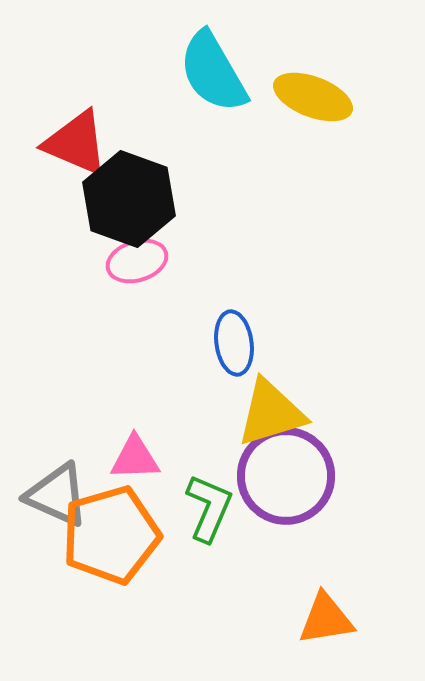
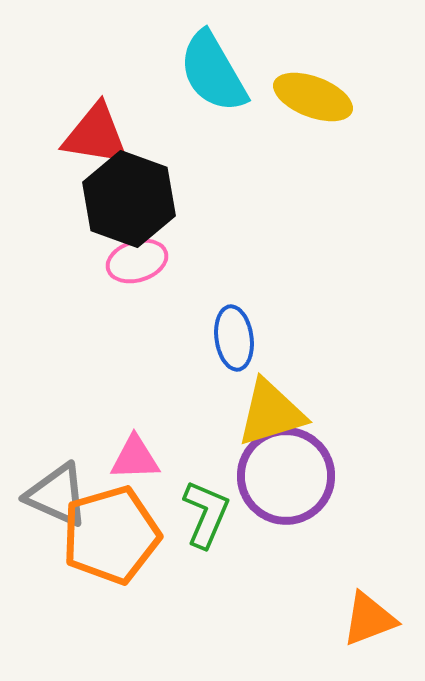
red triangle: moved 20 px right, 8 px up; rotated 14 degrees counterclockwise
blue ellipse: moved 5 px up
green L-shape: moved 3 px left, 6 px down
orange triangle: moved 43 px right; rotated 12 degrees counterclockwise
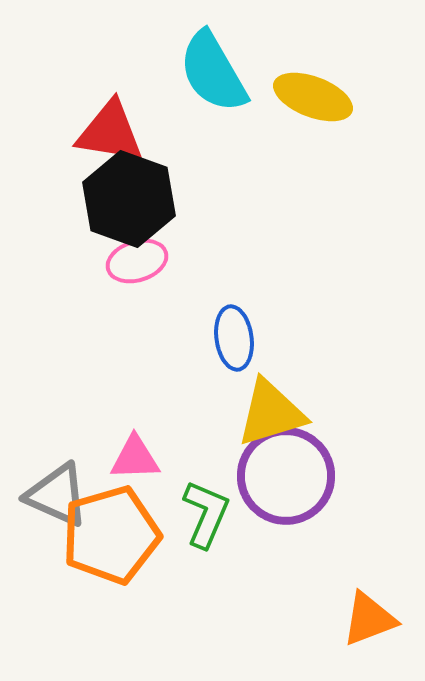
red triangle: moved 14 px right, 3 px up
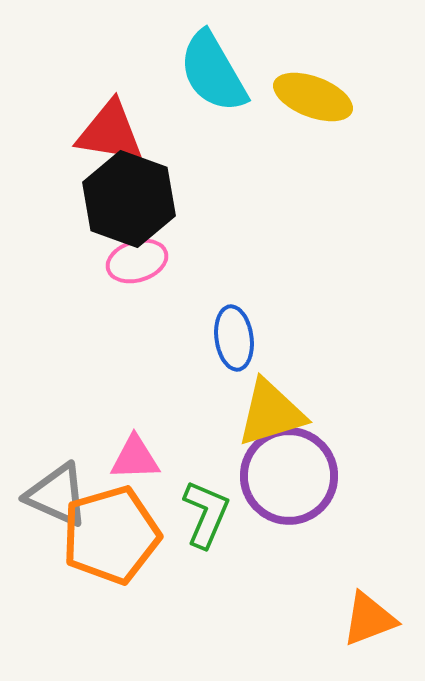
purple circle: moved 3 px right
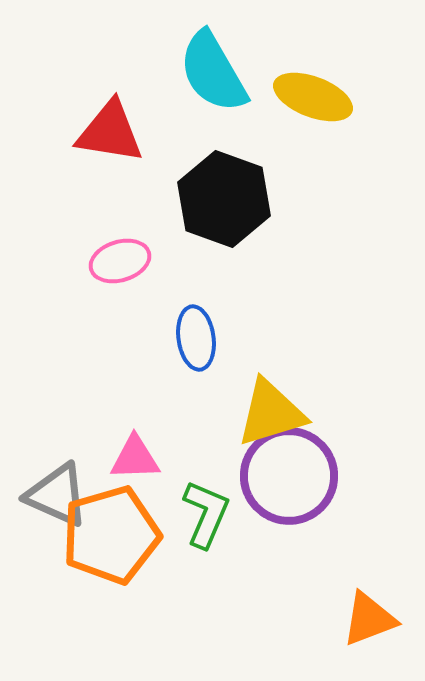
black hexagon: moved 95 px right
pink ellipse: moved 17 px left
blue ellipse: moved 38 px left
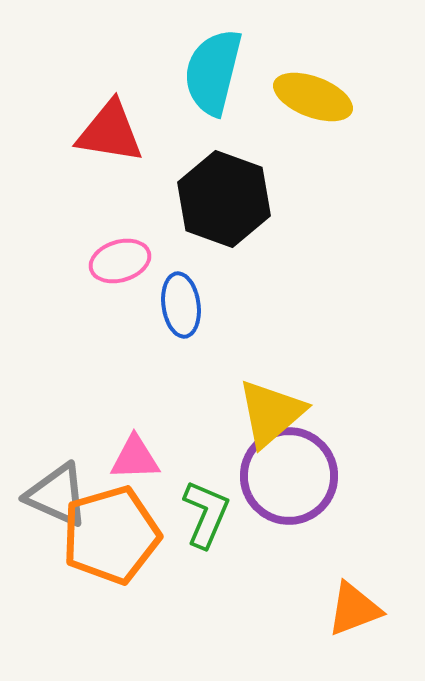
cyan semicircle: rotated 44 degrees clockwise
blue ellipse: moved 15 px left, 33 px up
yellow triangle: rotated 24 degrees counterclockwise
orange triangle: moved 15 px left, 10 px up
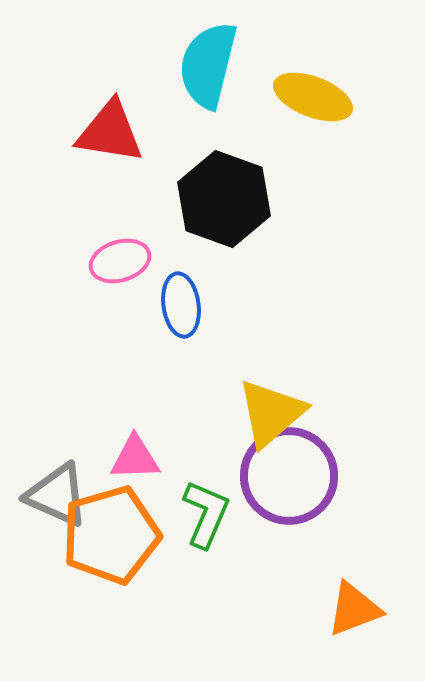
cyan semicircle: moved 5 px left, 7 px up
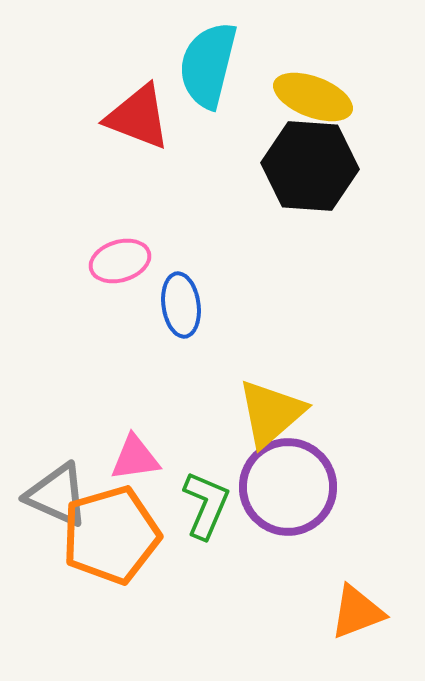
red triangle: moved 28 px right, 15 px up; rotated 12 degrees clockwise
black hexagon: moved 86 px right, 33 px up; rotated 16 degrees counterclockwise
pink triangle: rotated 6 degrees counterclockwise
purple circle: moved 1 px left, 11 px down
green L-shape: moved 9 px up
orange triangle: moved 3 px right, 3 px down
